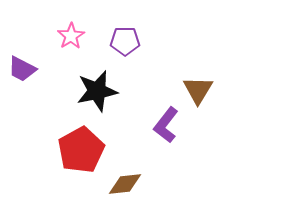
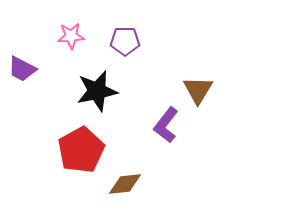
pink star: rotated 28 degrees clockwise
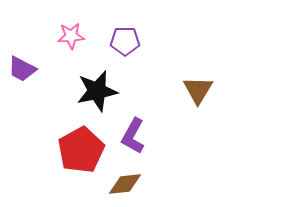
purple L-shape: moved 33 px left, 11 px down; rotated 9 degrees counterclockwise
